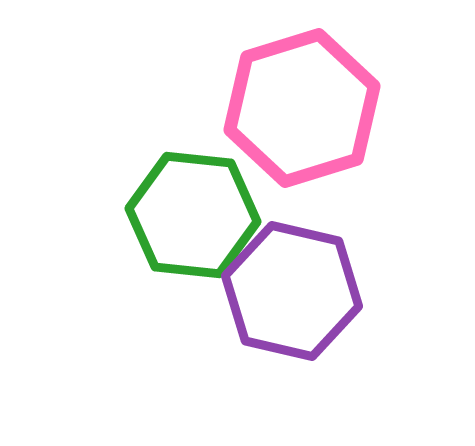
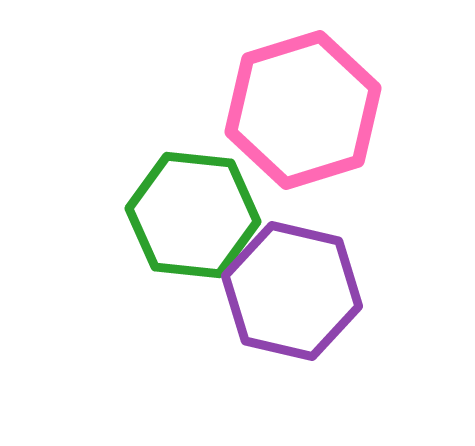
pink hexagon: moved 1 px right, 2 px down
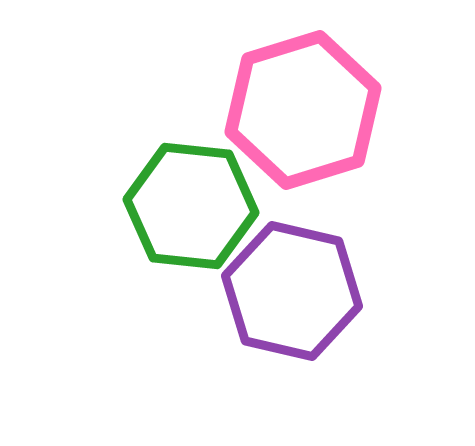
green hexagon: moved 2 px left, 9 px up
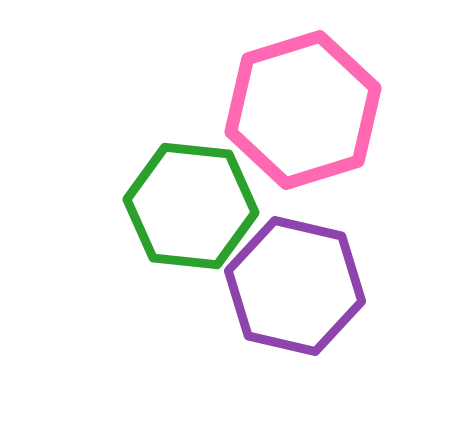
purple hexagon: moved 3 px right, 5 px up
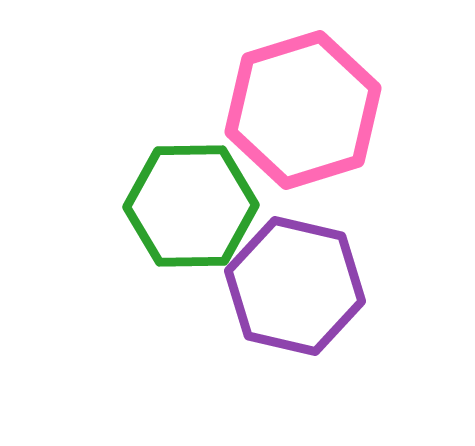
green hexagon: rotated 7 degrees counterclockwise
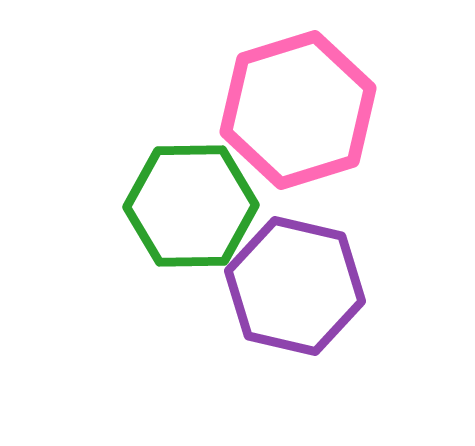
pink hexagon: moved 5 px left
